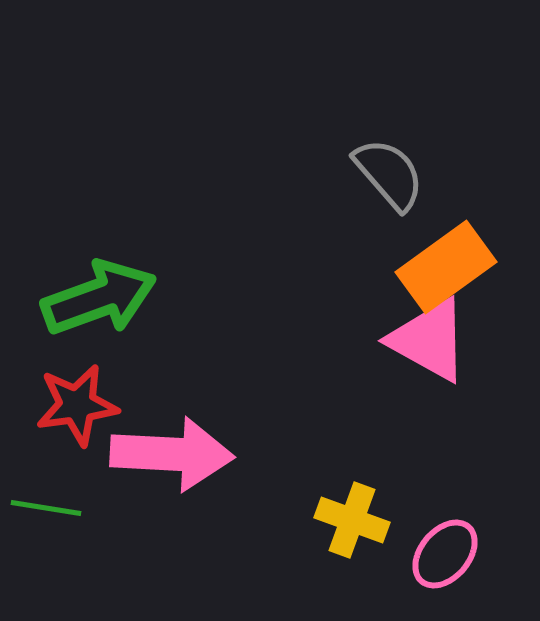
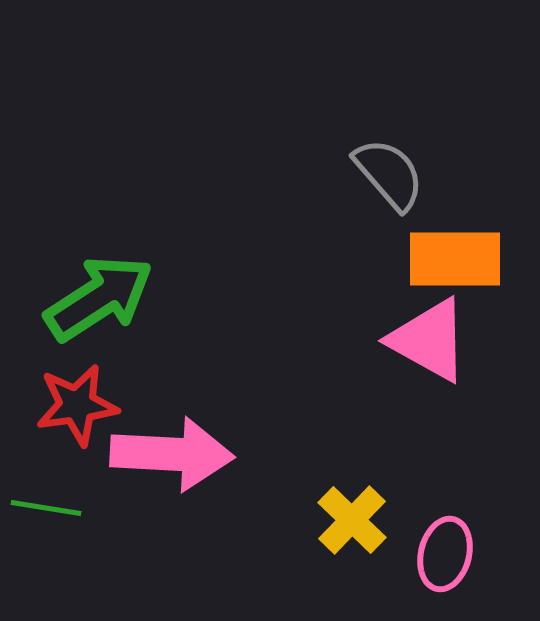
orange rectangle: moved 9 px right, 8 px up; rotated 36 degrees clockwise
green arrow: rotated 13 degrees counterclockwise
yellow cross: rotated 24 degrees clockwise
pink ellipse: rotated 26 degrees counterclockwise
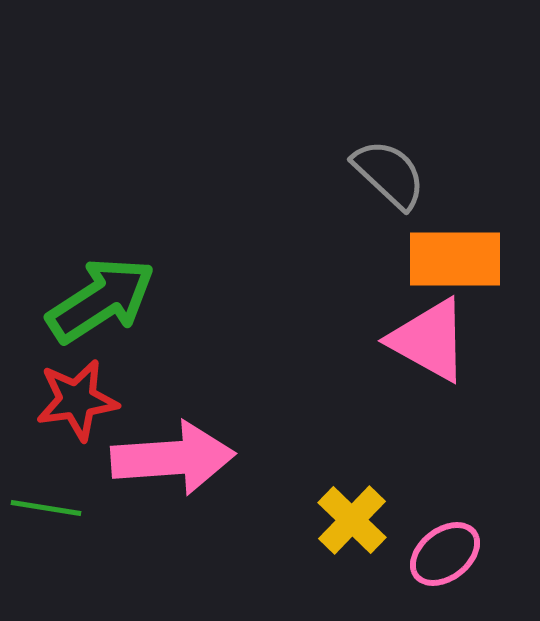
gray semicircle: rotated 6 degrees counterclockwise
green arrow: moved 2 px right, 2 px down
red star: moved 5 px up
pink arrow: moved 1 px right, 4 px down; rotated 7 degrees counterclockwise
pink ellipse: rotated 38 degrees clockwise
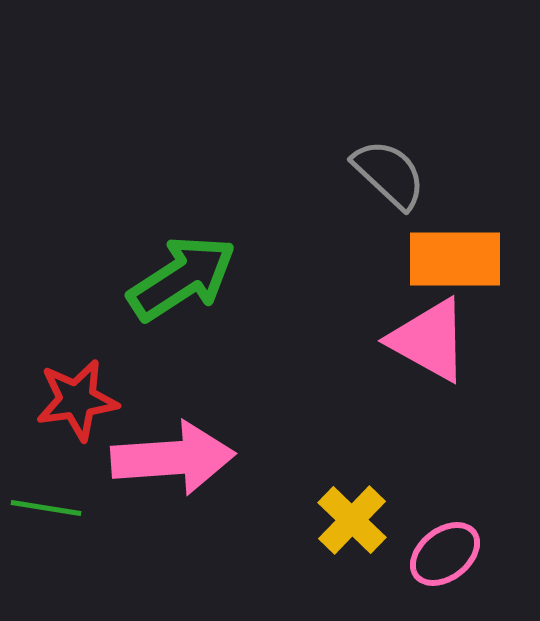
green arrow: moved 81 px right, 22 px up
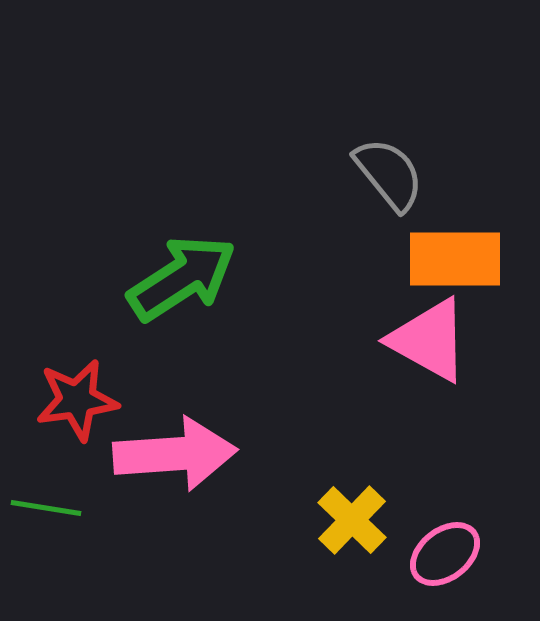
gray semicircle: rotated 8 degrees clockwise
pink arrow: moved 2 px right, 4 px up
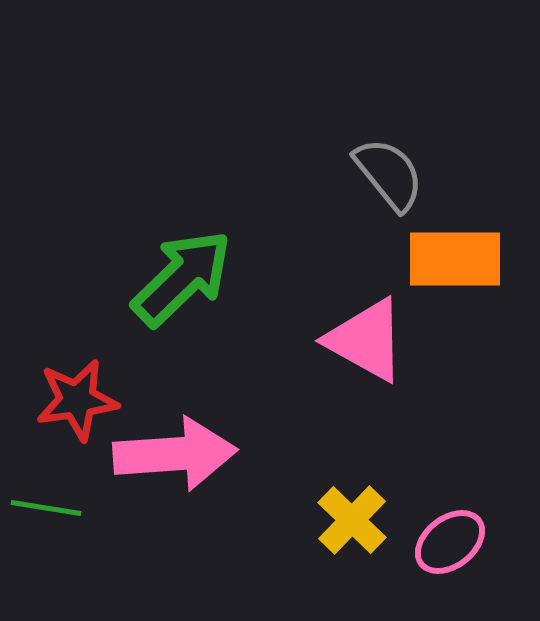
green arrow: rotated 11 degrees counterclockwise
pink triangle: moved 63 px left
pink ellipse: moved 5 px right, 12 px up
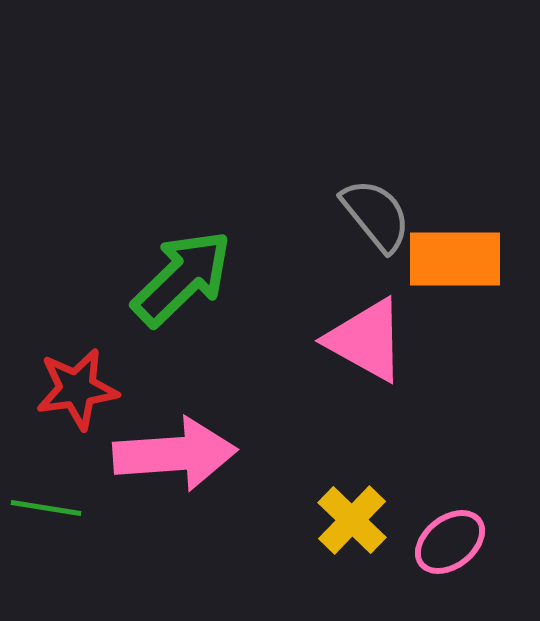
gray semicircle: moved 13 px left, 41 px down
red star: moved 11 px up
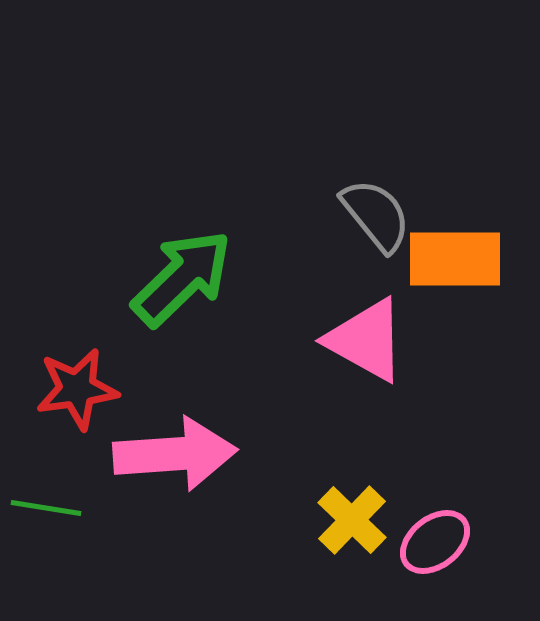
pink ellipse: moved 15 px left
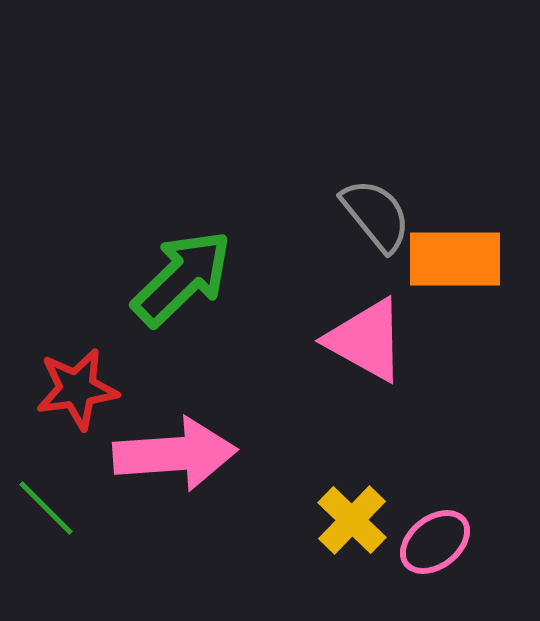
green line: rotated 36 degrees clockwise
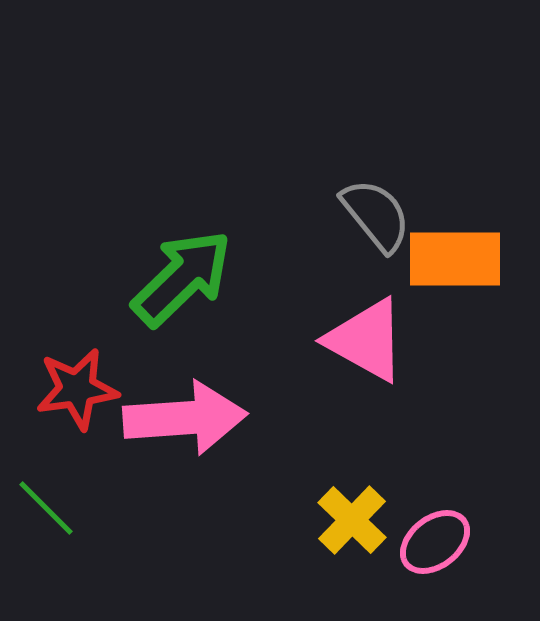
pink arrow: moved 10 px right, 36 px up
